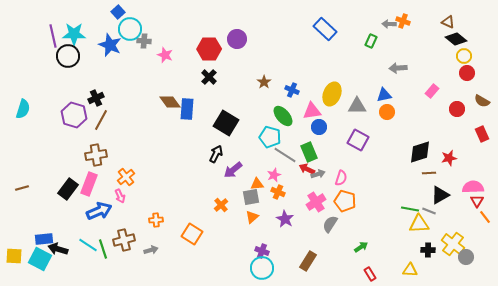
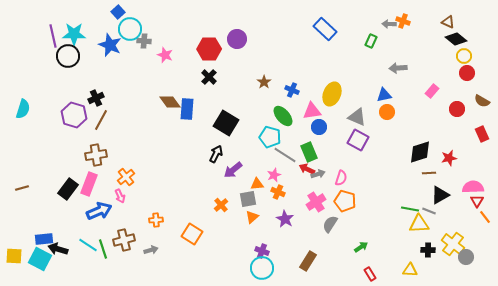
gray triangle at (357, 106): moved 11 px down; rotated 24 degrees clockwise
gray square at (251, 197): moved 3 px left, 2 px down
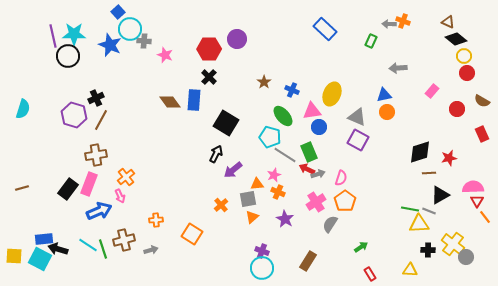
blue rectangle at (187, 109): moved 7 px right, 9 px up
orange pentagon at (345, 201): rotated 20 degrees clockwise
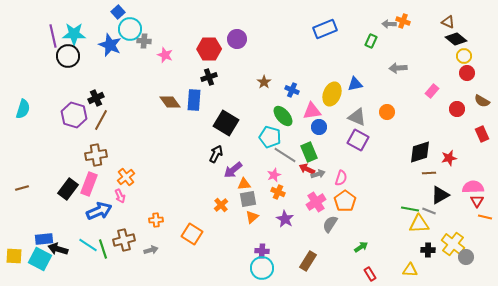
blue rectangle at (325, 29): rotated 65 degrees counterclockwise
black cross at (209, 77): rotated 28 degrees clockwise
blue triangle at (384, 95): moved 29 px left, 11 px up
orange triangle at (257, 184): moved 13 px left
orange line at (485, 217): rotated 40 degrees counterclockwise
purple cross at (262, 251): rotated 16 degrees counterclockwise
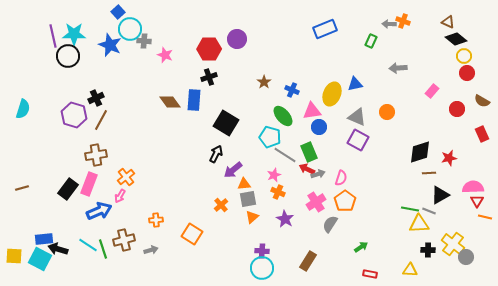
pink arrow at (120, 196): rotated 56 degrees clockwise
red rectangle at (370, 274): rotated 48 degrees counterclockwise
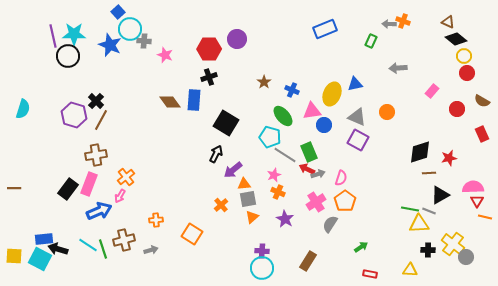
black cross at (96, 98): moved 3 px down; rotated 21 degrees counterclockwise
blue circle at (319, 127): moved 5 px right, 2 px up
brown line at (22, 188): moved 8 px left; rotated 16 degrees clockwise
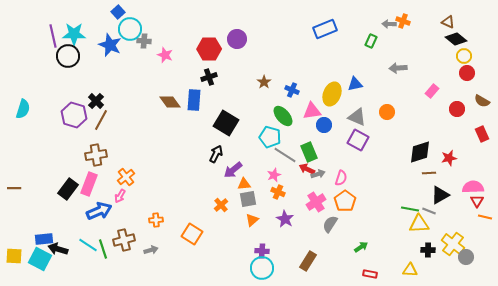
orange triangle at (252, 217): moved 3 px down
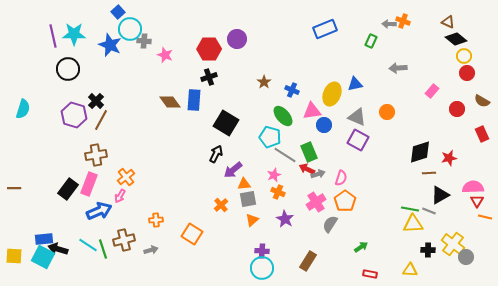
black circle at (68, 56): moved 13 px down
yellow triangle at (419, 224): moved 6 px left
cyan square at (40, 259): moved 3 px right, 2 px up
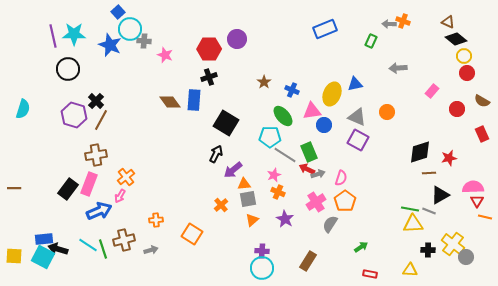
cyan pentagon at (270, 137): rotated 15 degrees counterclockwise
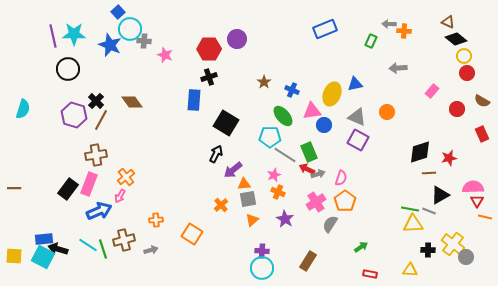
orange cross at (403, 21): moved 1 px right, 10 px down; rotated 16 degrees counterclockwise
brown diamond at (170, 102): moved 38 px left
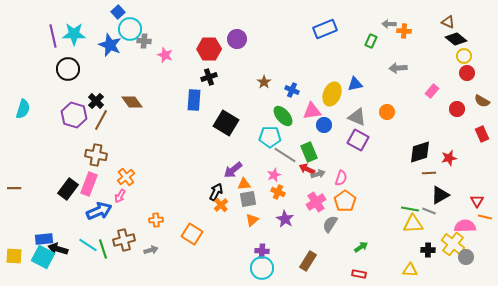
black arrow at (216, 154): moved 38 px down
brown cross at (96, 155): rotated 20 degrees clockwise
pink semicircle at (473, 187): moved 8 px left, 39 px down
red rectangle at (370, 274): moved 11 px left
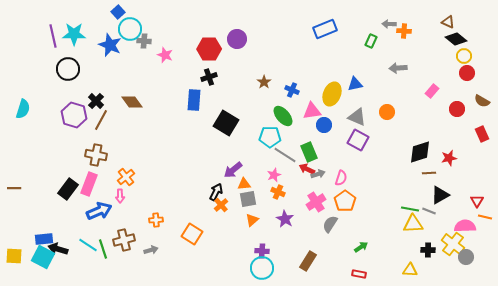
pink arrow at (120, 196): rotated 32 degrees counterclockwise
